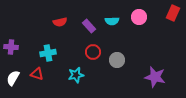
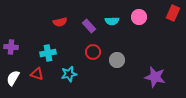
cyan star: moved 7 px left, 1 px up
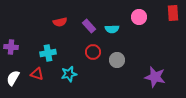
red rectangle: rotated 28 degrees counterclockwise
cyan semicircle: moved 8 px down
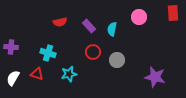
cyan semicircle: rotated 104 degrees clockwise
cyan cross: rotated 28 degrees clockwise
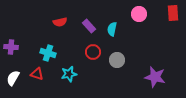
pink circle: moved 3 px up
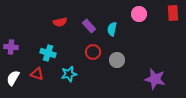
purple star: moved 2 px down
